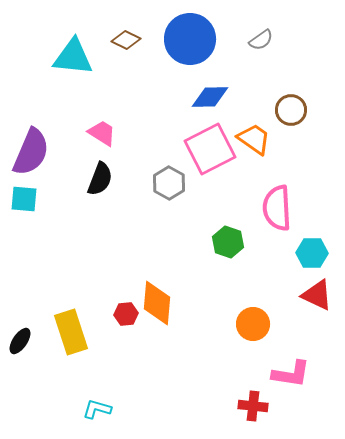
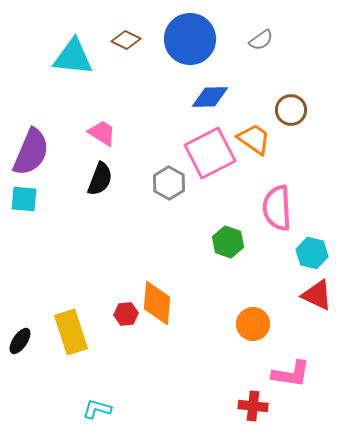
pink square: moved 4 px down
cyan hexagon: rotated 12 degrees clockwise
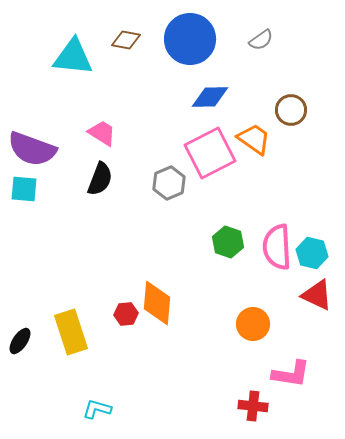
brown diamond: rotated 16 degrees counterclockwise
purple semicircle: moved 1 px right, 3 px up; rotated 87 degrees clockwise
gray hexagon: rotated 8 degrees clockwise
cyan square: moved 10 px up
pink semicircle: moved 39 px down
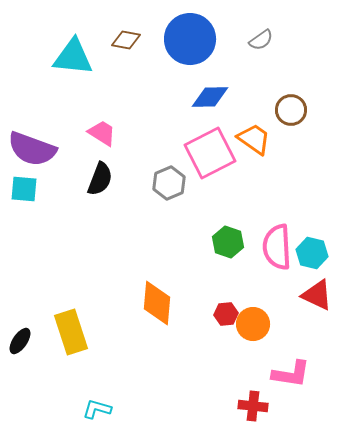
red hexagon: moved 100 px right
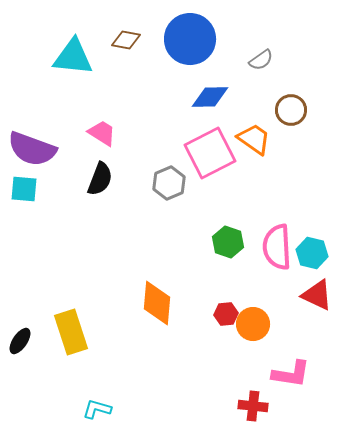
gray semicircle: moved 20 px down
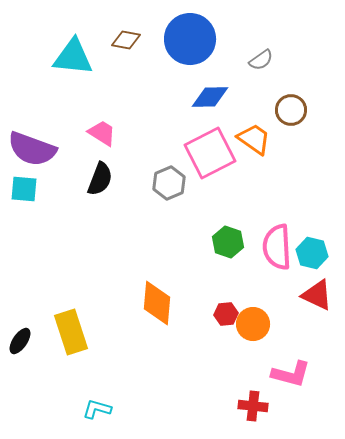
pink L-shape: rotated 6 degrees clockwise
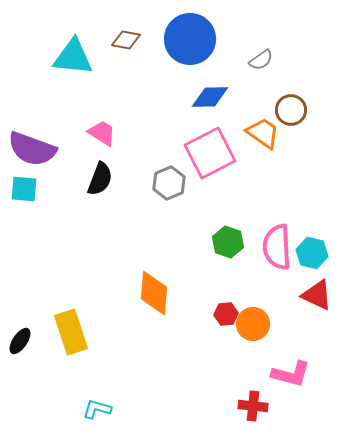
orange trapezoid: moved 9 px right, 6 px up
orange diamond: moved 3 px left, 10 px up
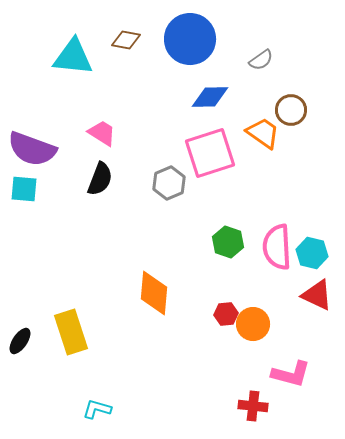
pink square: rotated 9 degrees clockwise
